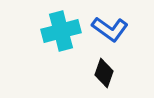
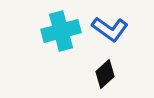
black diamond: moved 1 px right, 1 px down; rotated 28 degrees clockwise
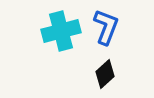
blue L-shape: moved 4 px left, 2 px up; rotated 105 degrees counterclockwise
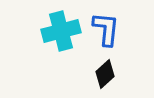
blue L-shape: moved 2 px down; rotated 15 degrees counterclockwise
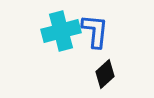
blue L-shape: moved 11 px left, 2 px down
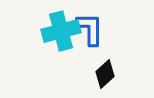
blue L-shape: moved 5 px left, 2 px up; rotated 6 degrees counterclockwise
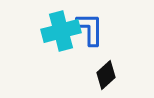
black diamond: moved 1 px right, 1 px down
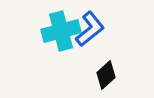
blue L-shape: rotated 51 degrees clockwise
